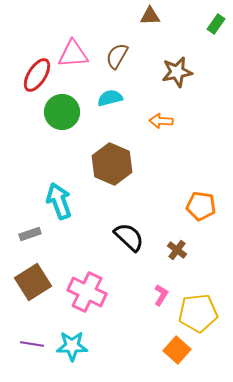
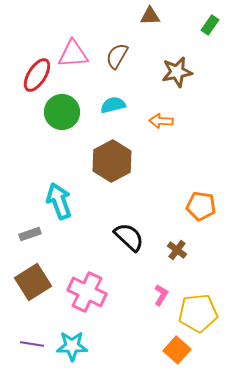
green rectangle: moved 6 px left, 1 px down
cyan semicircle: moved 3 px right, 7 px down
brown hexagon: moved 3 px up; rotated 9 degrees clockwise
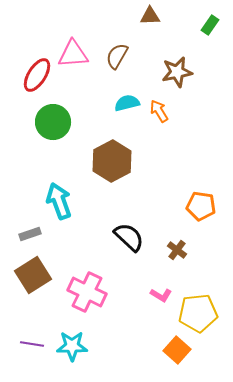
cyan semicircle: moved 14 px right, 2 px up
green circle: moved 9 px left, 10 px down
orange arrow: moved 2 px left, 10 px up; rotated 55 degrees clockwise
brown square: moved 7 px up
pink L-shape: rotated 90 degrees clockwise
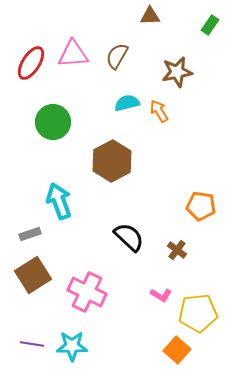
red ellipse: moved 6 px left, 12 px up
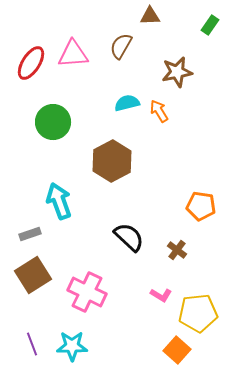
brown semicircle: moved 4 px right, 10 px up
purple line: rotated 60 degrees clockwise
